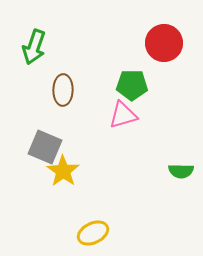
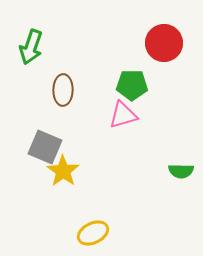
green arrow: moved 3 px left
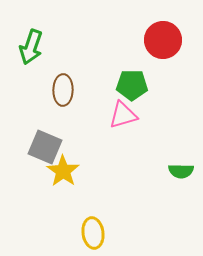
red circle: moved 1 px left, 3 px up
yellow ellipse: rotated 72 degrees counterclockwise
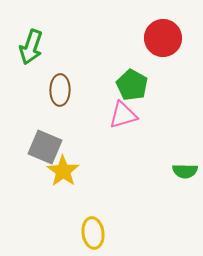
red circle: moved 2 px up
green pentagon: rotated 28 degrees clockwise
brown ellipse: moved 3 px left
green semicircle: moved 4 px right
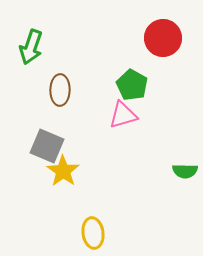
gray square: moved 2 px right, 1 px up
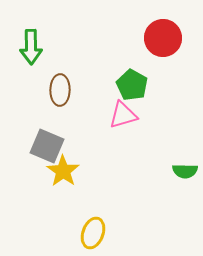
green arrow: rotated 20 degrees counterclockwise
yellow ellipse: rotated 28 degrees clockwise
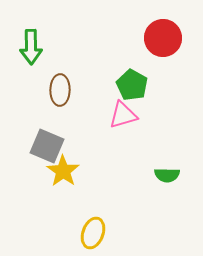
green semicircle: moved 18 px left, 4 px down
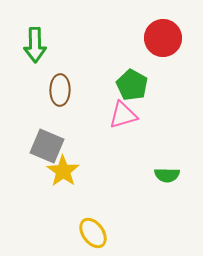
green arrow: moved 4 px right, 2 px up
yellow ellipse: rotated 56 degrees counterclockwise
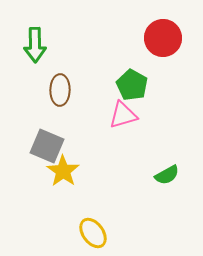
green semicircle: rotated 30 degrees counterclockwise
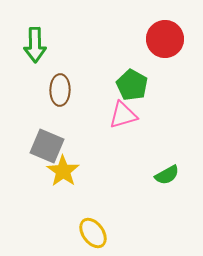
red circle: moved 2 px right, 1 px down
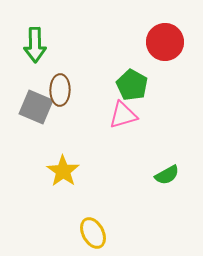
red circle: moved 3 px down
gray square: moved 11 px left, 39 px up
yellow ellipse: rotated 8 degrees clockwise
